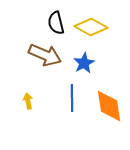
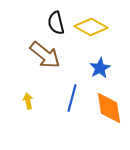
brown arrow: rotated 16 degrees clockwise
blue star: moved 16 px right, 5 px down
blue line: rotated 16 degrees clockwise
orange diamond: moved 2 px down
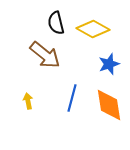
yellow diamond: moved 2 px right, 2 px down
blue star: moved 9 px right, 4 px up; rotated 10 degrees clockwise
orange diamond: moved 3 px up
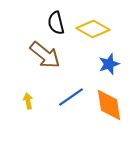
blue line: moved 1 px left, 1 px up; rotated 40 degrees clockwise
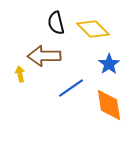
yellow diamond: rotated 16 degrees clockwise
brown arrow: moved 1 px left, 1 px down; rotated 140 degrees clockwise
blue star: rotated 15 degrees counterclockwise
blue line: moved 9 px up
yellow arrow: moved 8 px left, 27 px up
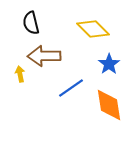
black semicircle: moved 25 px left
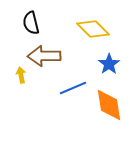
yellow arrow: moved 1 px right, 1 px down
blue line: moved 2 px right; rotated 12 degrees clockwise
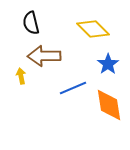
blue star: moved 1 px left
yellow arrow: moved 1 px down
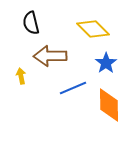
brown arrow: moved 6 px right
blue star: moved 2 px left, 1 px up
orange diamond: rotated 8 degrees clockwise
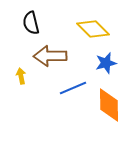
blue star: rotated 20 degrees clockwise
